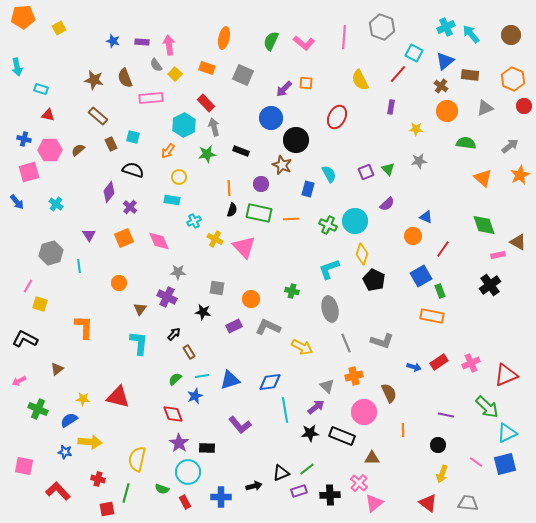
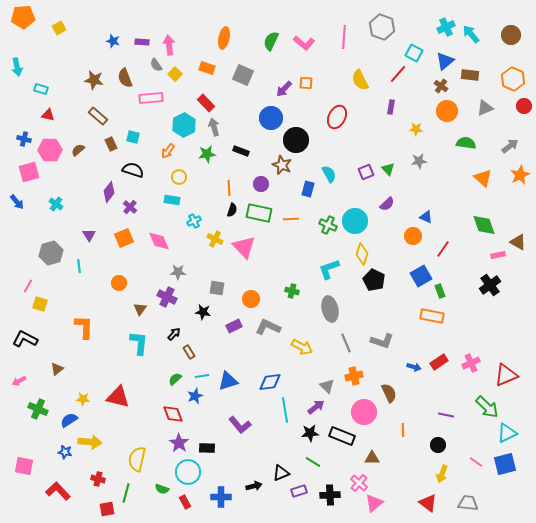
blue triangle at (230, 380): moved 2 px left, 1 px down
green line at (307, 469): moved 6 px right, 7 px up; rotated 70 degrees clockwise
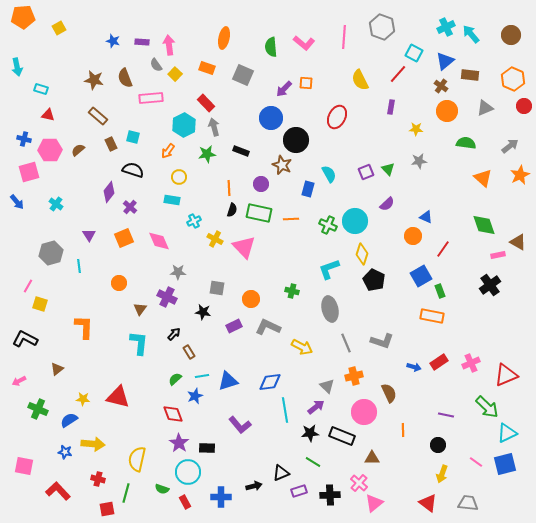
green semicircle at (271, 41): moved 6 px down; rotated 30 degrees counterclockwise
yellow arrow at (90, 442): moved 3 px right, 2 px down
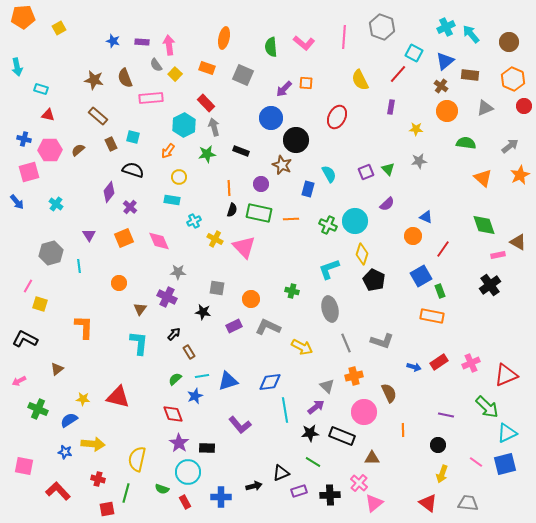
brown circle at (511, 35): moved 2 px left, 7 px down
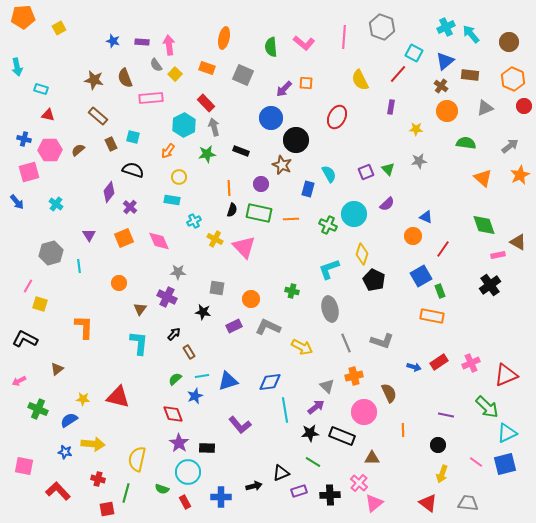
cyan circle at (355, 221): moved 1 px left, 7 px up
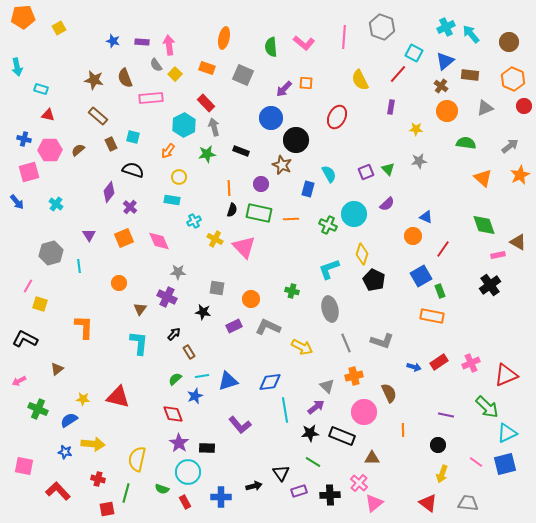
black triangle at (281, 473): rotated 42 degrees counterclockwise
